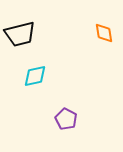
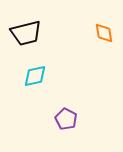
black trapezoid: moved 6 px right, 1 px up
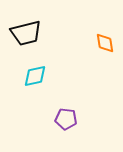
orange diamond: moved 1 px right, 10 px down
purple pentagon: rotated 20 degrees counterclockwise
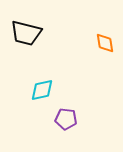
black trapezoid: rotated 28 degrees clockwise
cyan diamond: moved 7 px right, 14 px down
